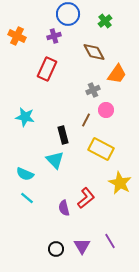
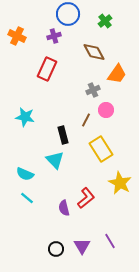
yellow rectangle: rotated 30 degrees clockwise
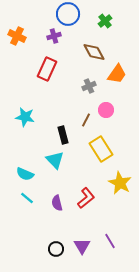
gray cross: moved 4 px left, 4 px up
purple semicircle: moved 7 px left, 5 px up
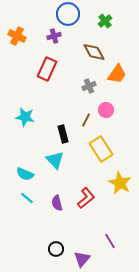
black rectangle: moved 1 px up
purple triangle: moved 13 px down; rotated 12 degrees clockwise
